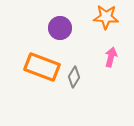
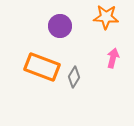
purple circle: moved 2 px up
pink arrow: moved 2 px right, 1 px down
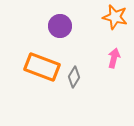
orange star: moved 9 px right; rotated 10 degrees clockwise
pink arrow: moved 1 px right
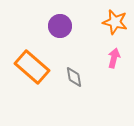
orange star: moved 5 px down
orange rectangle: moved 10 px left; rotated 20 degrees clockwise
gray diamond: rotated 40 degrees counterclockwise
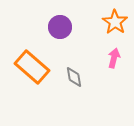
orange star: rotated 20 degrees clockwise
purple circle: moved 1 px down
